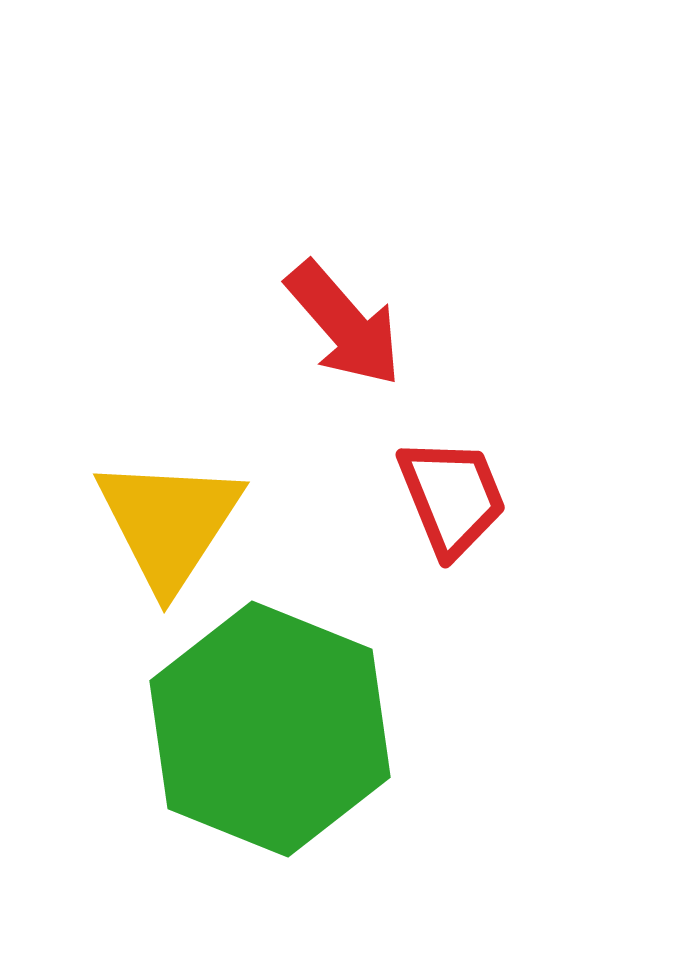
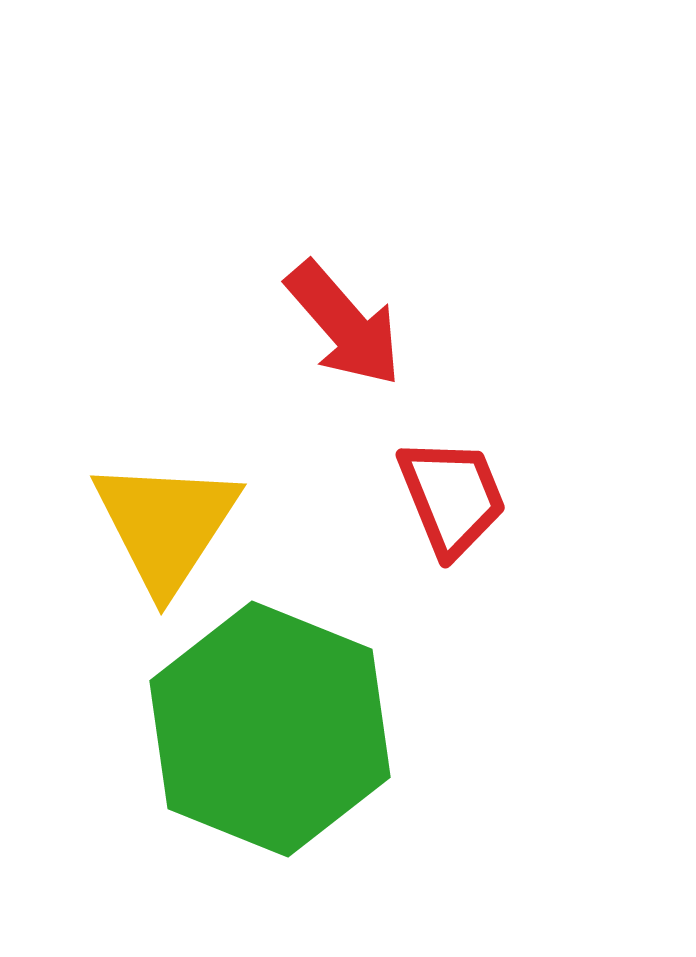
yellow triangle: moved 3 px left, 2 px down
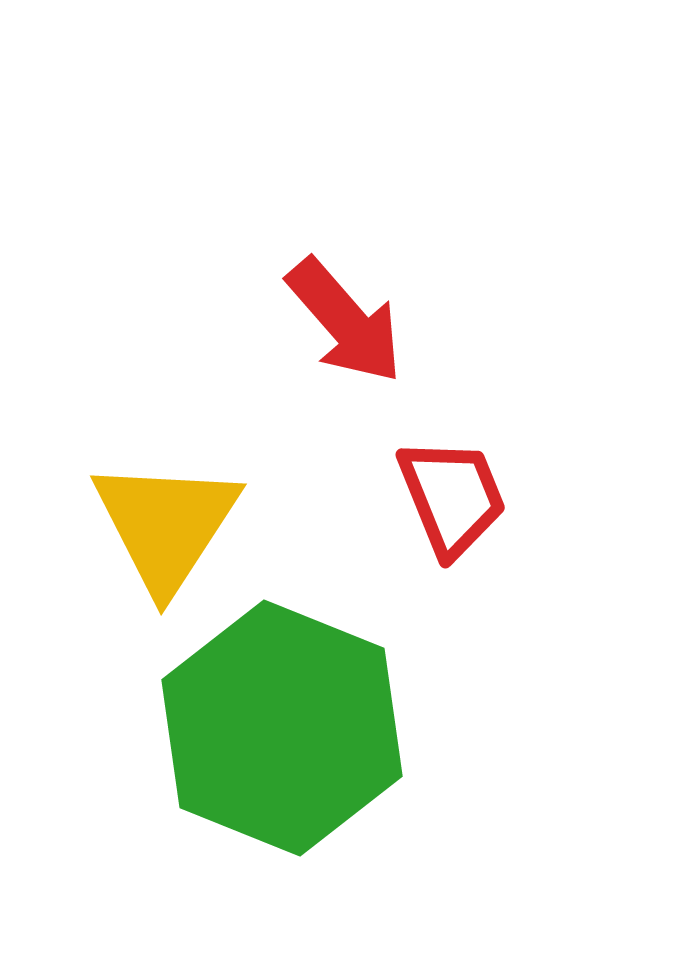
red arrow: moved 1 px right, 3 px up
green hexagon: moved 12 px right, 1 px up
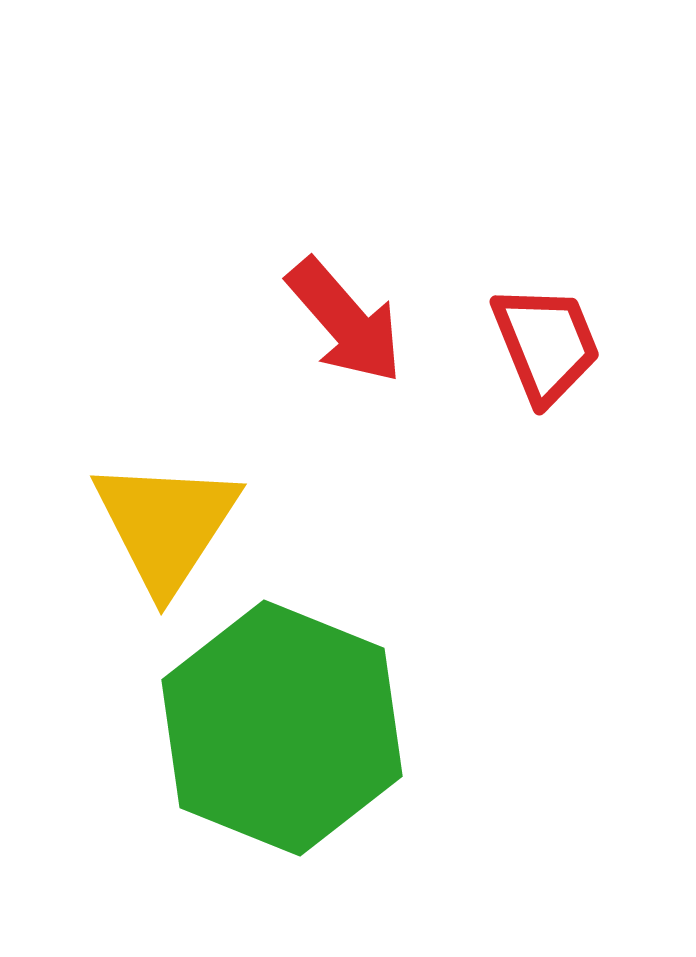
red trapezoid: moved 94 px right, 153 px up
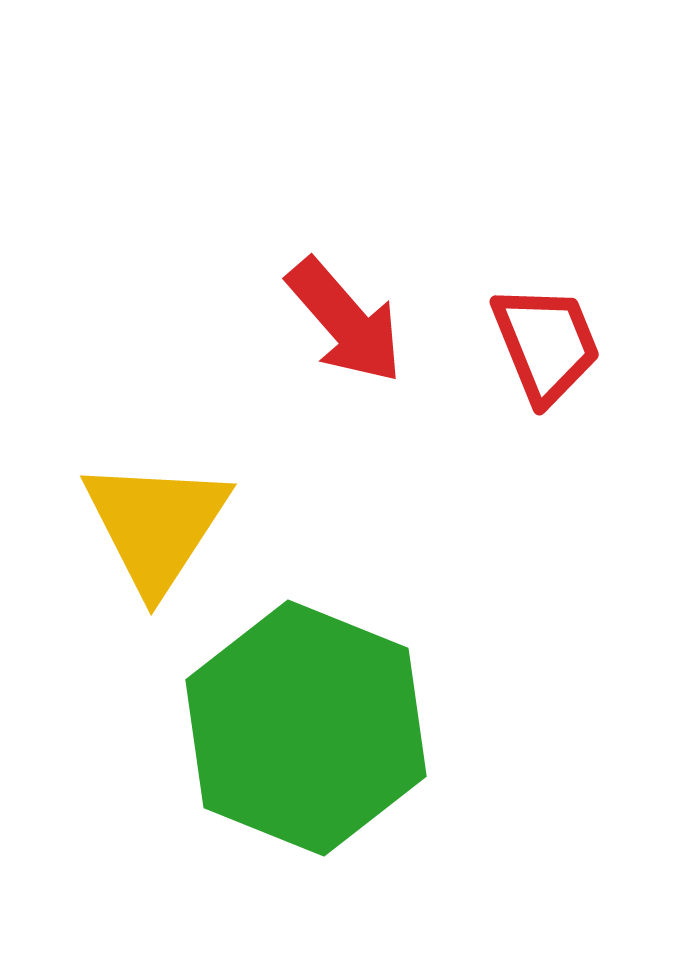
yellow triangle: moved 10 px left
green hexagon: moved 24 px right
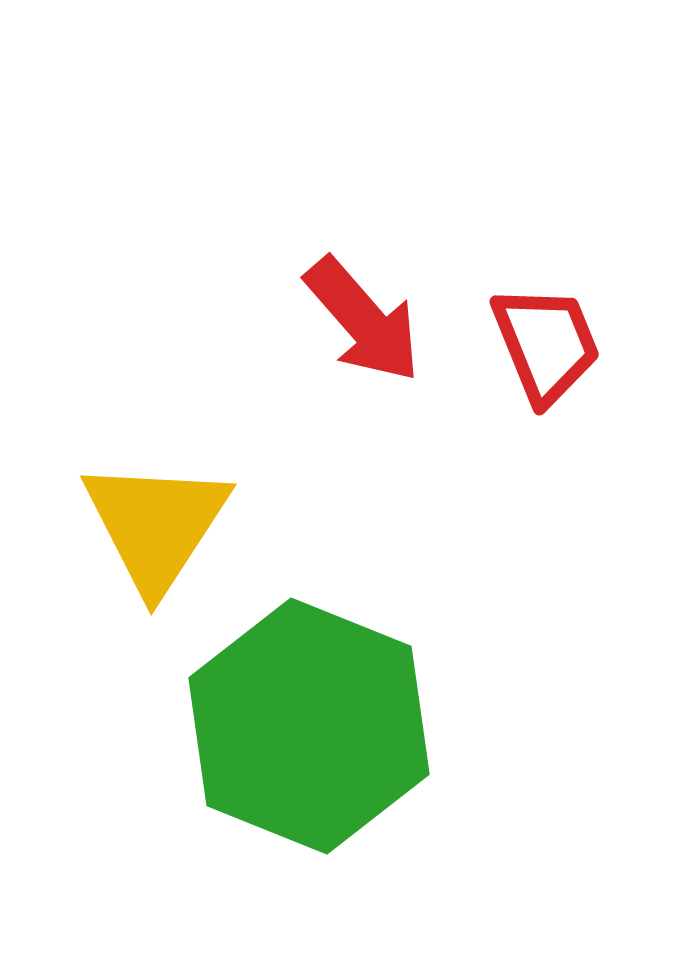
red arrow: moved 18 px right, 1 px up
green hexagon: moved 3 px right, 2 px up
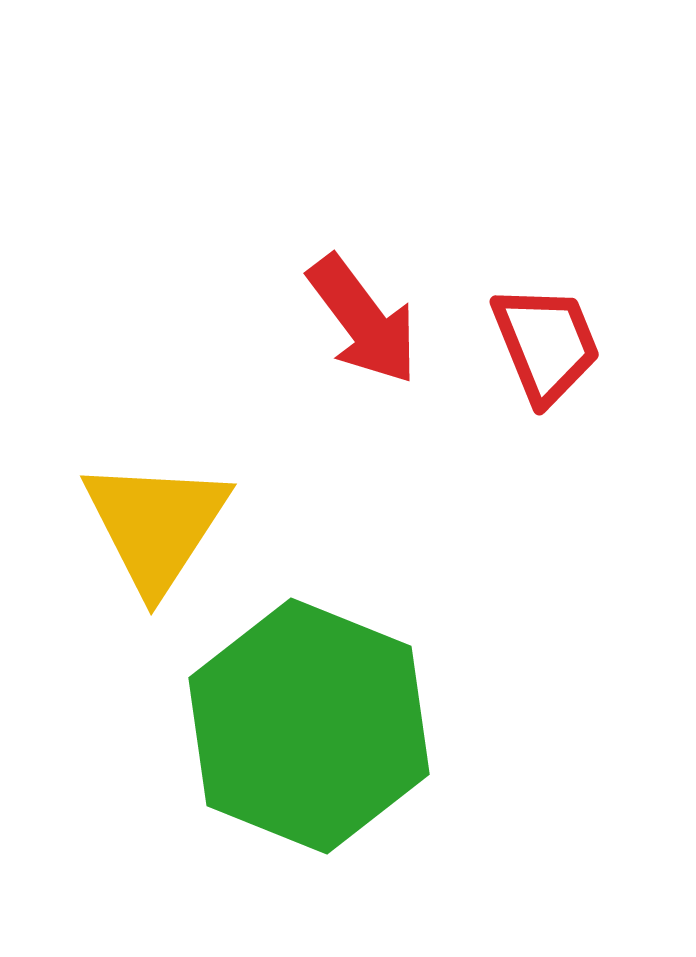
red arrow: rotated 4 degrees clockwise
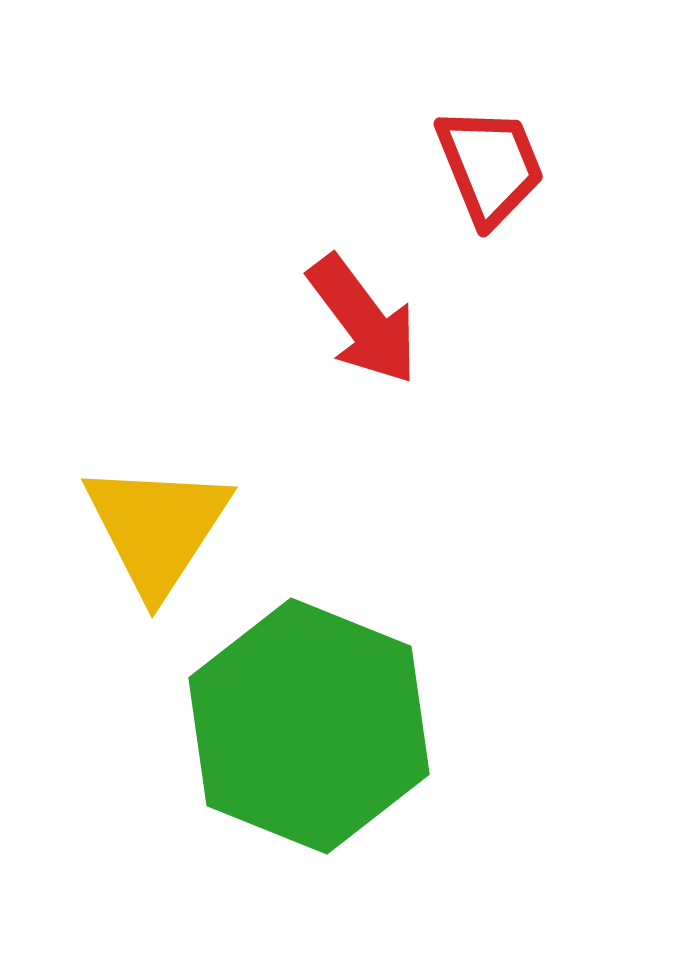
red trapezoid: moved 56 px left, 178 px up
yellow triangle: moved 1 px right, 3 px down
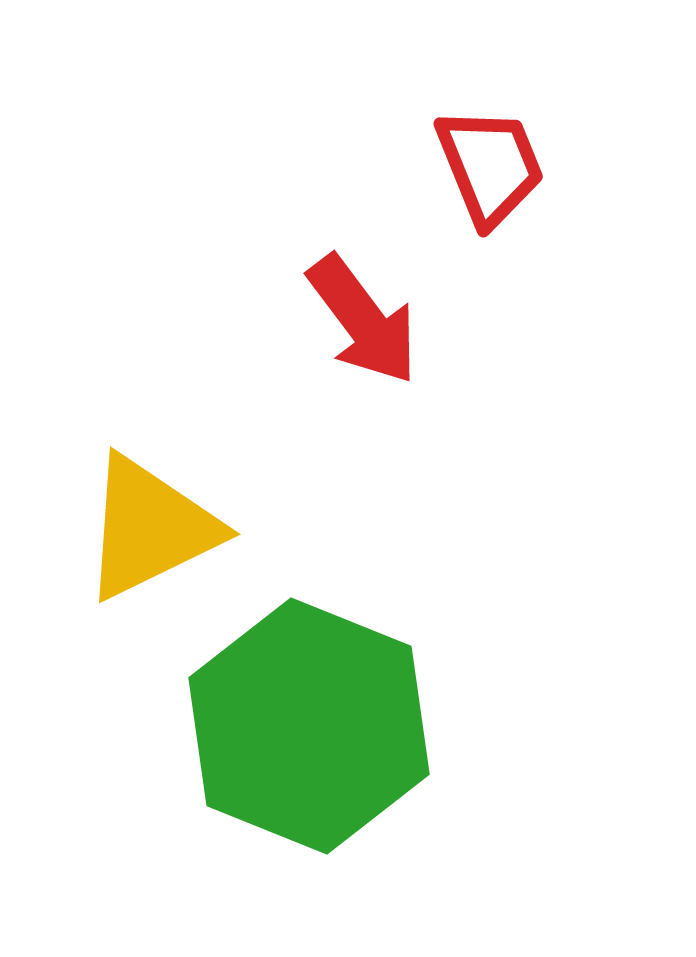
yellow triangle: moved 7 px left; rotated 31 degrees clockwise
